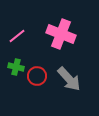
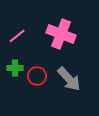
green cross: moved 1 px left, 1 px down; rotated 14 degrees counterclockwise
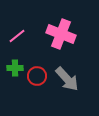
gray arrow: moved 2 px left
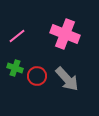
pink cross: moved 4 px right
green cross: rotated 21 degrees clockwise
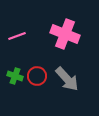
pink line: rotated 18 degrees clockwise
green cross: moved 8 px down
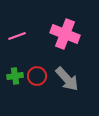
green cross: rotated 28 degrees counterclockwise
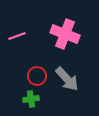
green cross: moved 16 px right, 23 px down
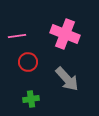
pink line: rotated 12 degrees clockwise
red circle: moved 9 px left, 14 px up
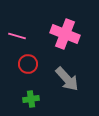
pink line: rotated 24 degrees clockwise
red circle: moved 2 px down
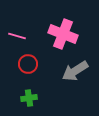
pink cross: moved 2 px left
gray arrow: moved 8 px right, 8 px up; rotated 100 degrees clockwise
green cross: moved 2 px left, 1 px up
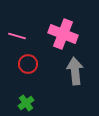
gray arrow: rotated 116 degrees clockwise
green cross: moved 3 px left, 5 px down; rotated 28 degrees counterclockwise
